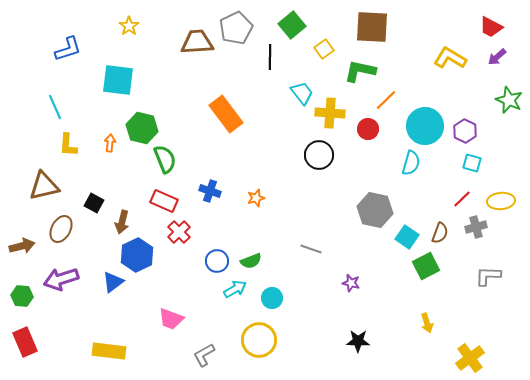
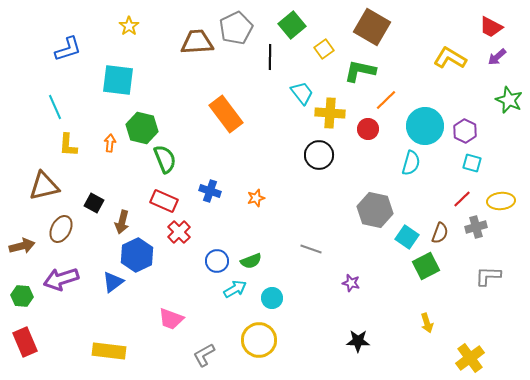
brown square at (372, 27): rotated 27 degrees clockwise
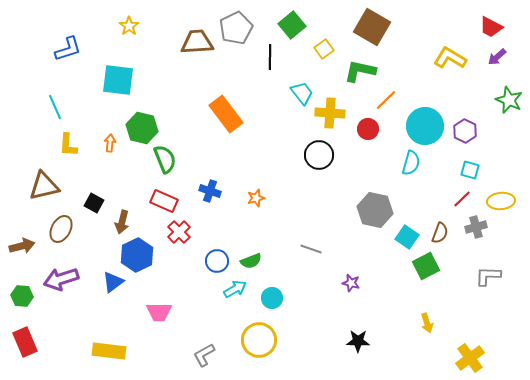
cyan square at (472, 163): moved 2 px left, 7 px down
pink trapezoid at (171, 319): moved 12 px left, 7 px up; rotated 20 degrees counterclockwise
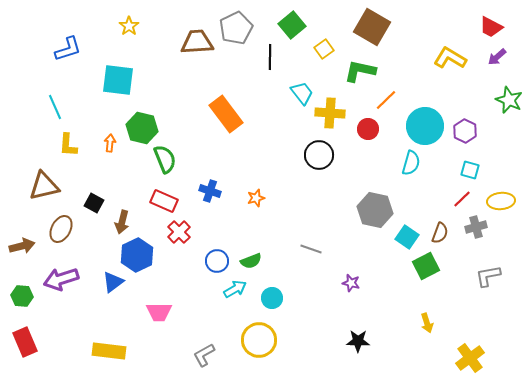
gray L-shape at (488, 276): rotated 12 degrees counterclockwise
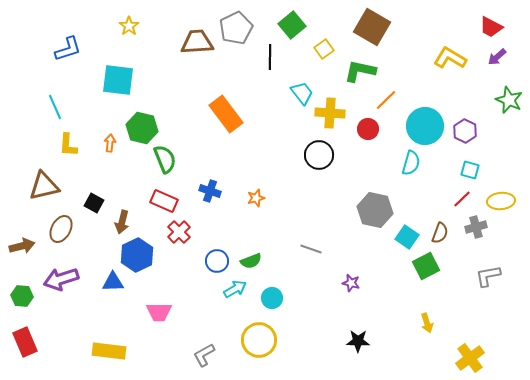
blue triangle at (113, 282): rotated 35 degrees clockwise
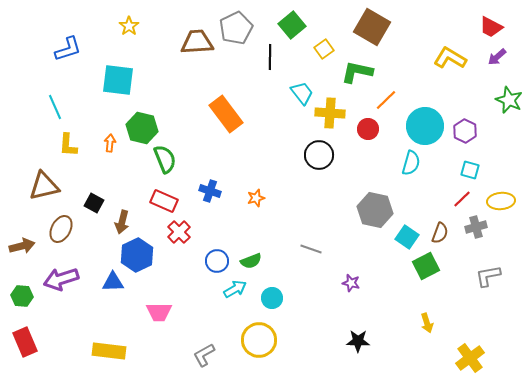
green L-shape at (360, 71): moved 3 px left, 1 px down
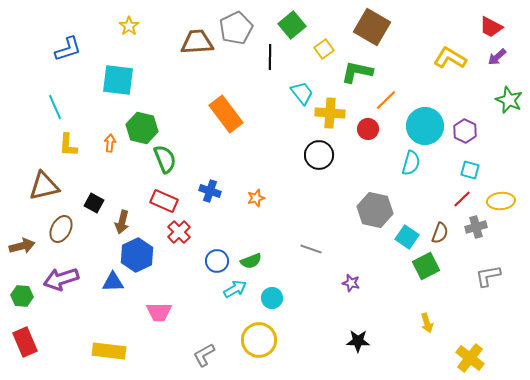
yellow cross at (470, 358): rotated 16 degrees counterclockwise
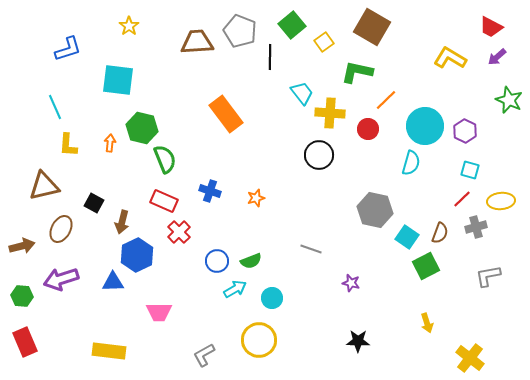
gray pentagon at (236, 28): moved 4 px right, 3 px down; rotated 24 degrees counterclockwise
yellow square at (324, 49): moved 7 px up
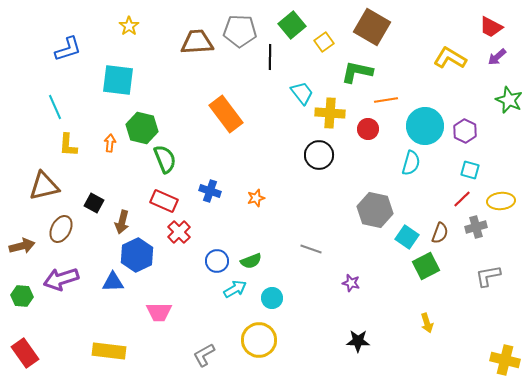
gray pentagon at (240, 31): rotated 20 degrees counterclockwise
orange line at (386, 100): rotated 35 degrees clockwise
red rectangle at (25, 342): moved 11 px down; rotated 12 degrees counterclockwise
yellow cross at (470, 358): moved 35 px right, 2 px down; rotated 24 degrees counterclockwise
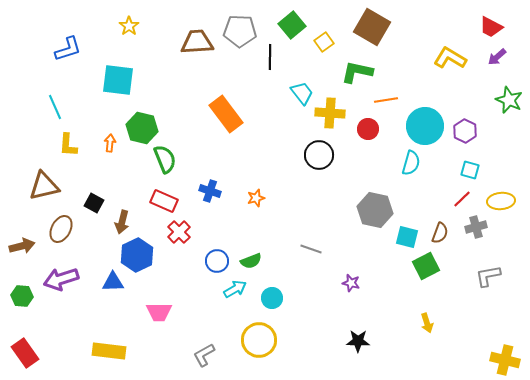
cyan square at (407, 237): rotated 20 degrees counterclockwise
